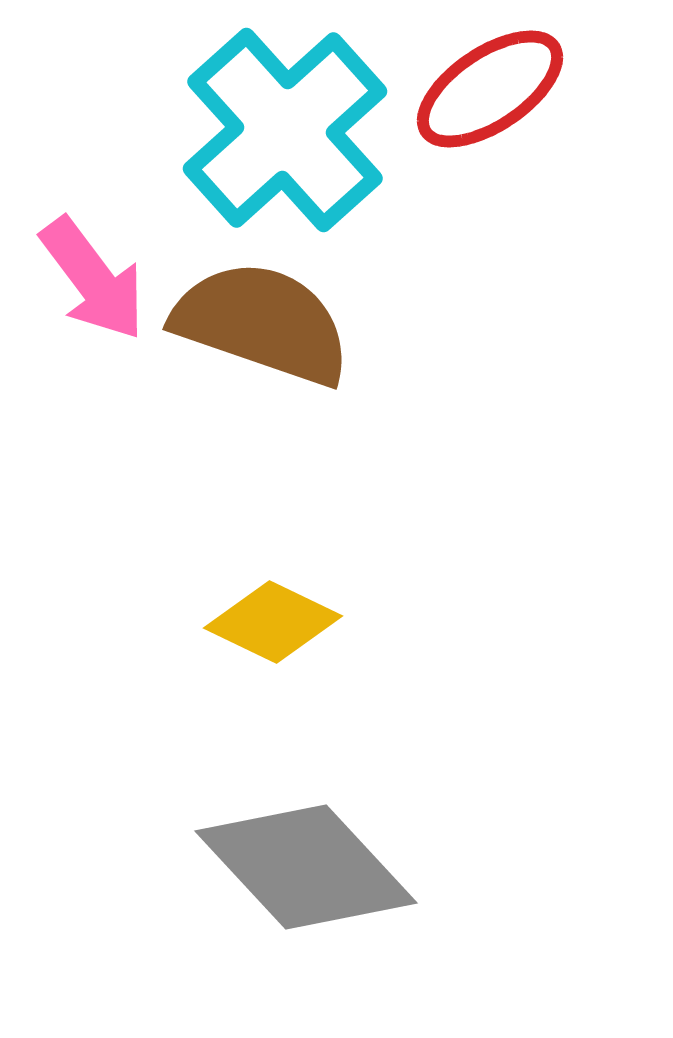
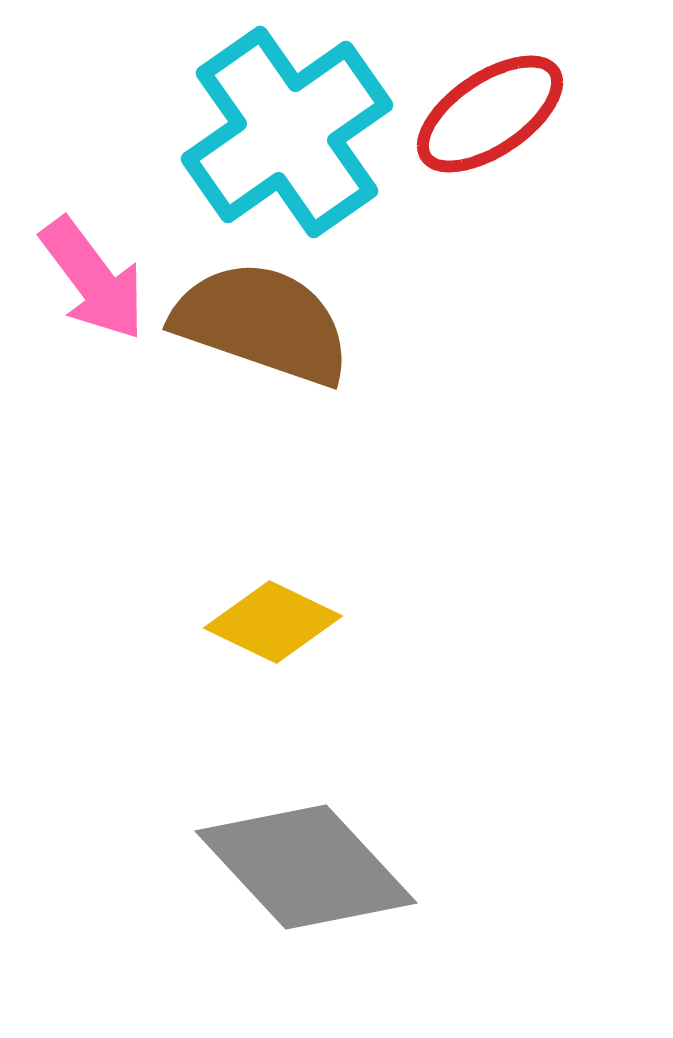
red ellipse: moved 25 px down
cyan cross: moved 2 px right, 2 px down; rotated 7 degrees clockwise
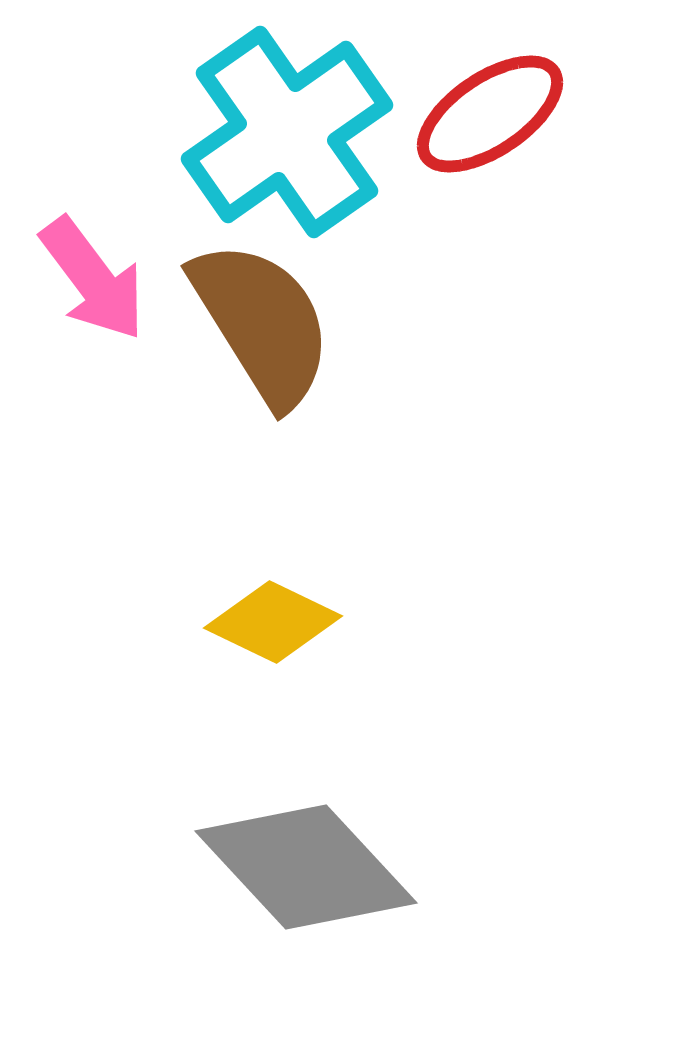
brown semicircle: rotated 39 degrees clockwise
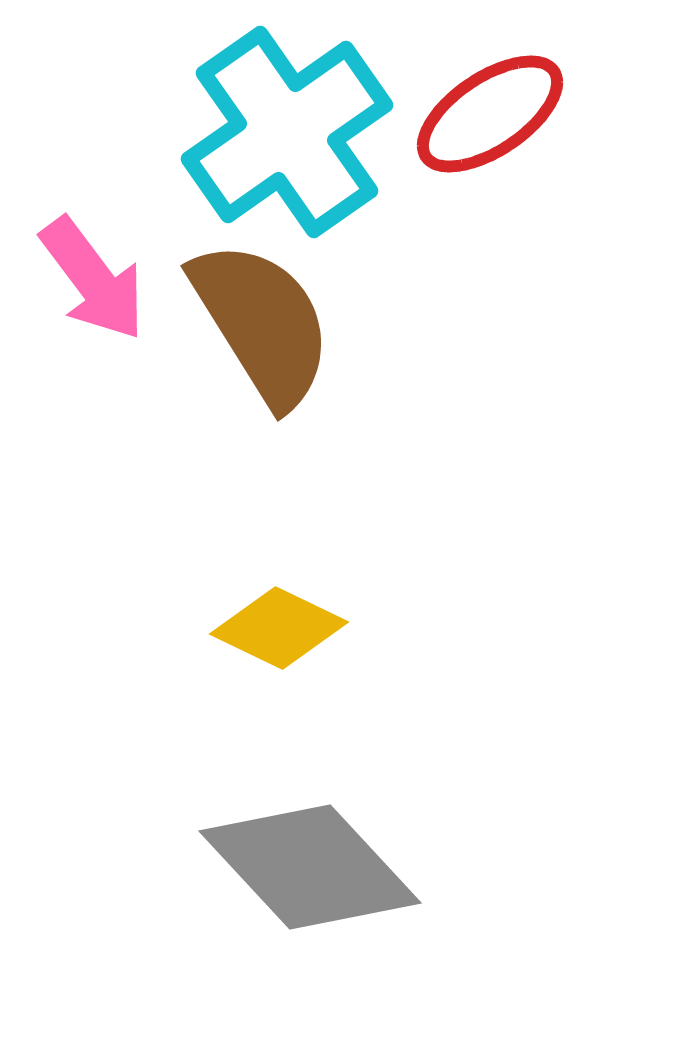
yellow diamond: moved 6 px right, 6 px down
gray diamond: moved 4 px right
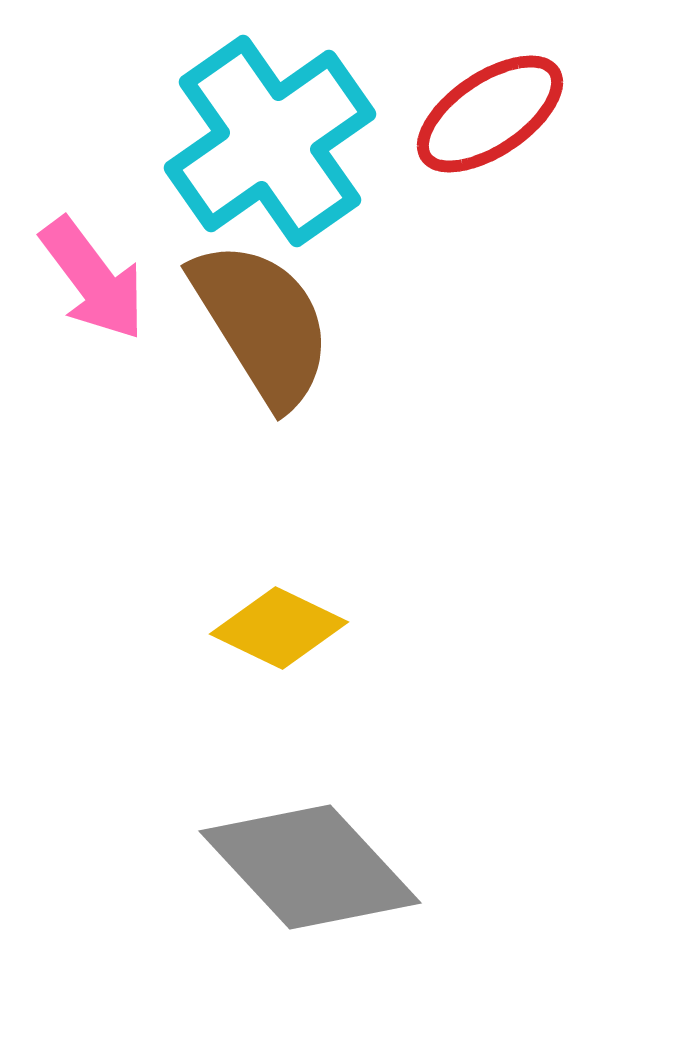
cyan cross: moved 17 px left, 9 px down
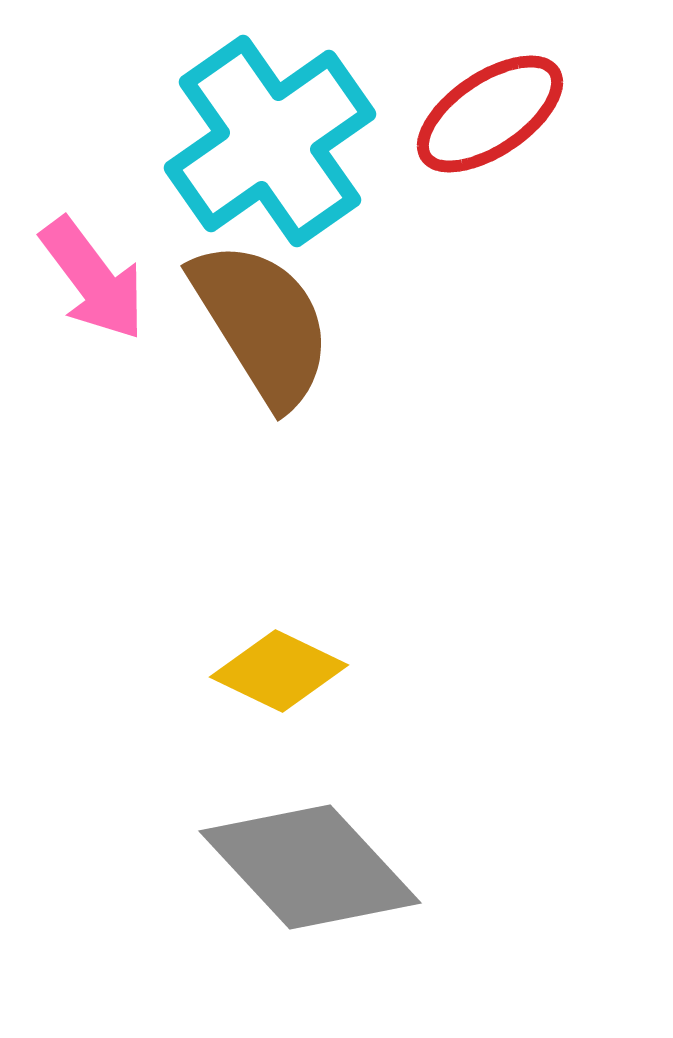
yellow diamond: moved 43 px down
